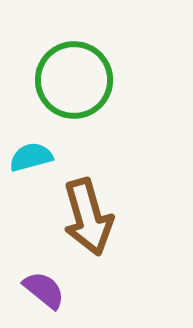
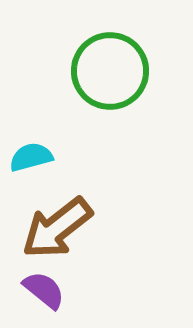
green circle: moved 36 px right, 9 px up
brown arrow: moved 31 px left, 11 px down; rotated 68 degrees clockwise
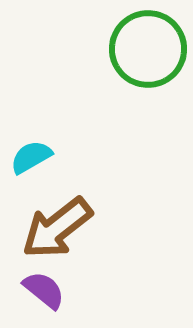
green circle: moved 38 px right, 22 px up
cyan semicircle: rotated 15 degrees counterclockwise
